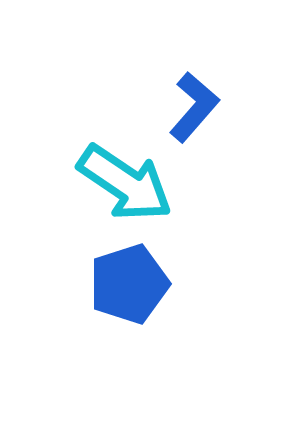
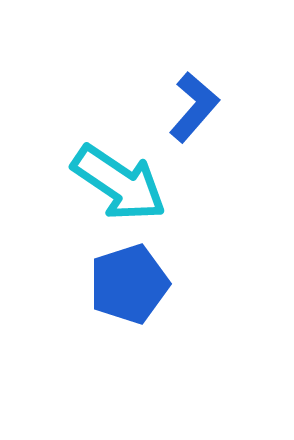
cyan arrow: moved 6 px left
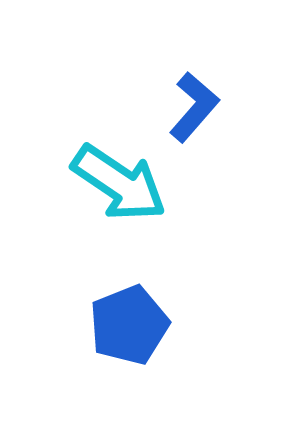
blue pentagon: moved 41 px down; rotated 4 degrees counterclockwise
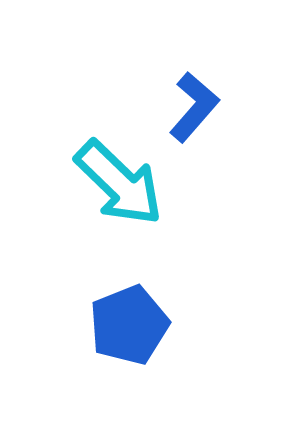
cyan arrow: rotated 10 degrees clockwise
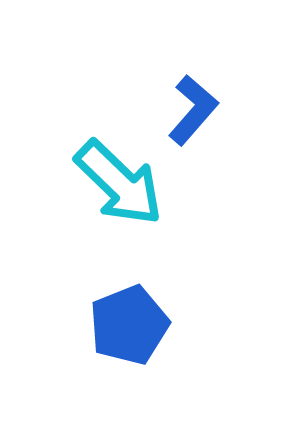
blue L-shape: moved 1 px left, 3 px down
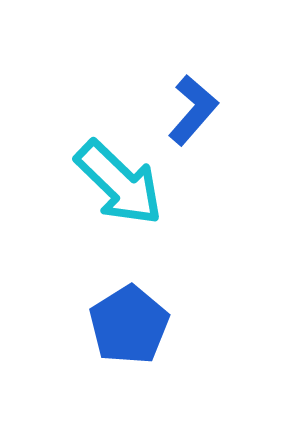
blue pentagon: rotated 10 degrees counterclockwise
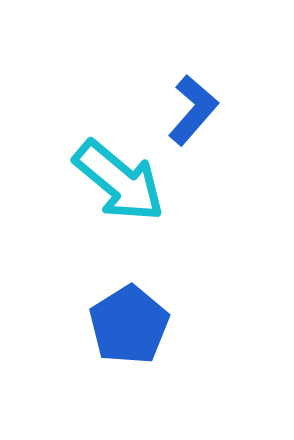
cyan arrow: moved 2 px up; rotated 4 degrees counterclockwise
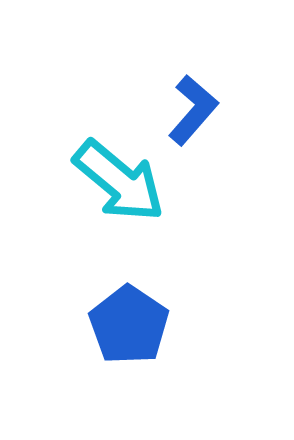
blue pentagon: rotated 6 degrees counterclockwise
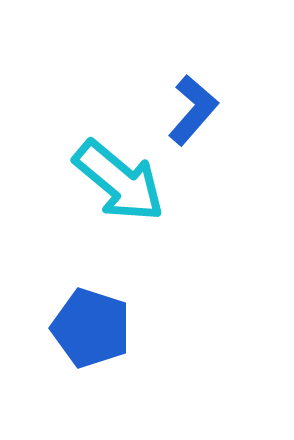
blue pentagon: moved 38 px left, 3 px down; rotated 16 degrees counterclockwise
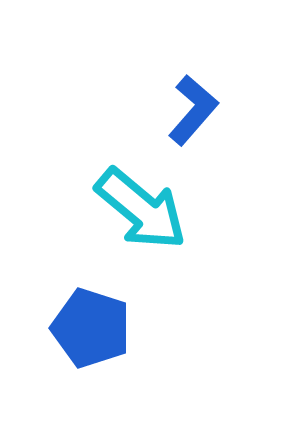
cyan arrow: moved 22 px right, 28 px down
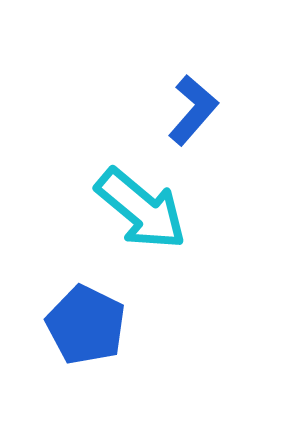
blue pentagon: moved 5 px left, 3 px up; rotated 8 degrees clockwise
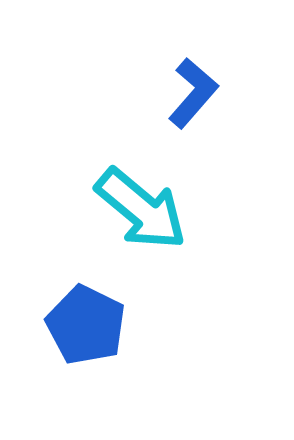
blue L-shape: moved 17 px up
